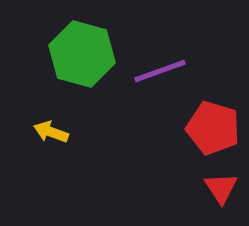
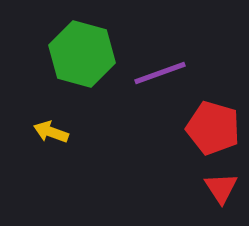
purple line: moved 2 px down
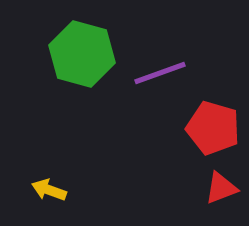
yellow arrow: moved 2 px left, 58 px down
red triangle: rotated 42 degrees clockwise
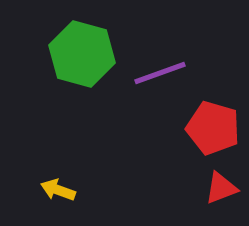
yellow arrow: moved 9 px right
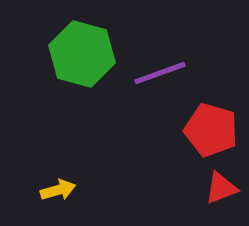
red pentagon: moved 2 px left, 2 px down
yellow arrow: rotated 144 degrees clockwise
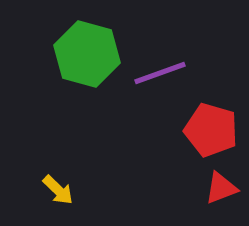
green hexagon: moved 5 px right
yellow arrow: rotated 60 degrees clockwise
